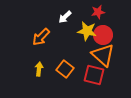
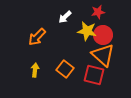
orange arrow: moved 4 px left
yellow arrow: moved 4 px left, 1 px down
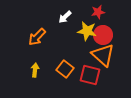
red square: moved 4 px left
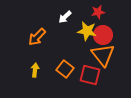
orange triangle: rotated 10 degrees clockwise
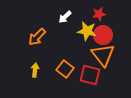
red star: moved 1 px right, 2 px down
